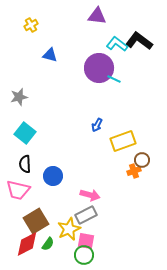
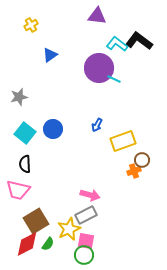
blue triangle: rotated 49 degrees counterclockwise
blue circle: moved 47 px up
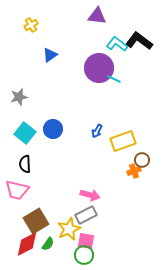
blue arrow: moved 6 px down
pink trapezoid: moved 1 px left
